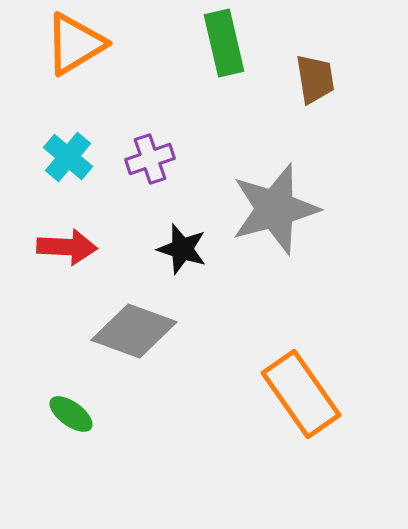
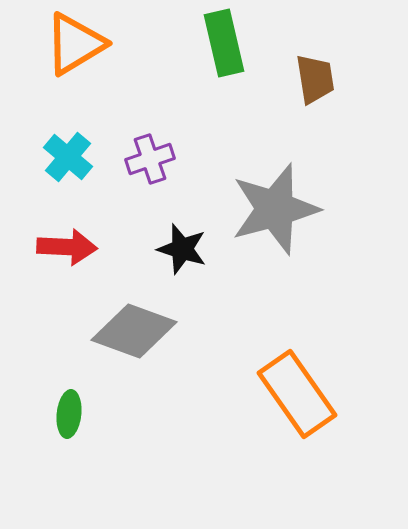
orange rectangle: moved 4 px left
green ellipse: moved 2 px left; rotated 60 degrees clockwise
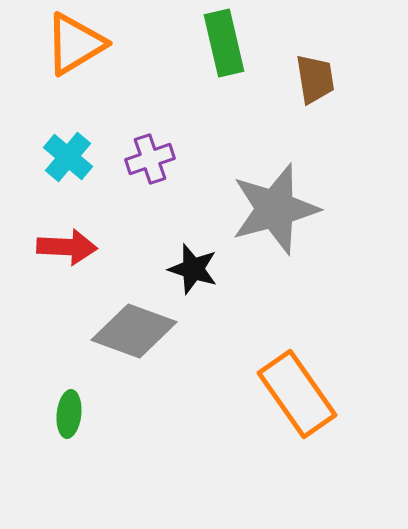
black star: moved 11 px right, 20 px down
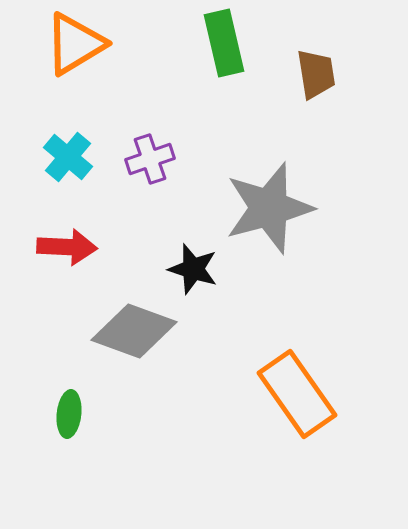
brown trapezoid: moved 1 px right, 5 px up
gray star: moved 6 px left, 1 px up
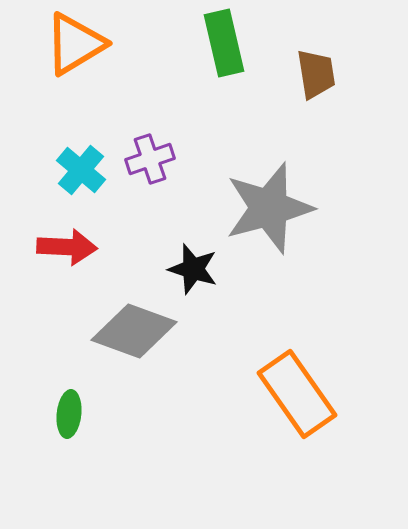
cyan cross: moved 13 px right, 13 px down
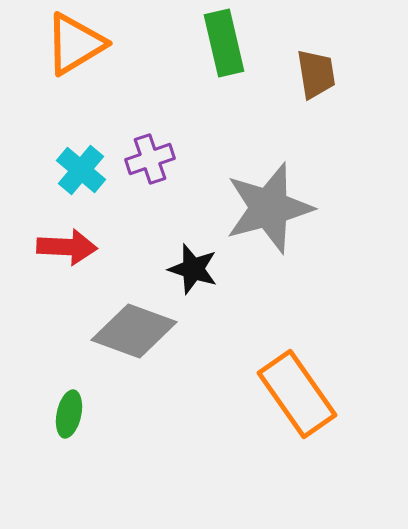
green ellipse: rotated 6 degrees clockwise
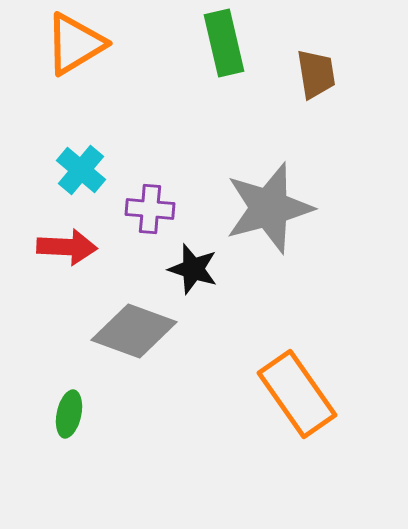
purple cross: moved 50 px down; rotated 24 degrees clockwise
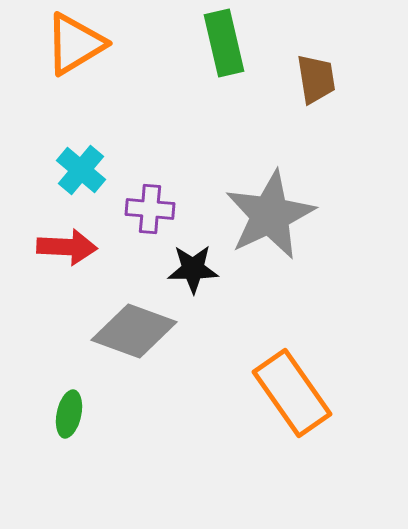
brown trapezoid: moved 5 px down
gray star: moved 1 px right, 7 px down; rotated 10 degrees counterclockwise
black star: rotated 18 degrees counterclockwise
orange rectangle: moved 5 px left, 1 px up
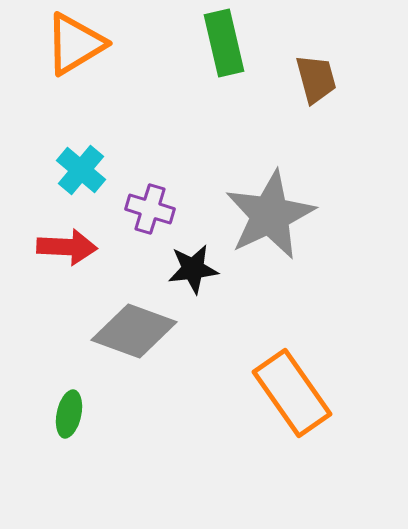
brown trapezoid: rotated 6 degrees counterclockwise
purple cross: rotated 12 degrees clockwise
black star: rotated 6 degrees counterclockwise
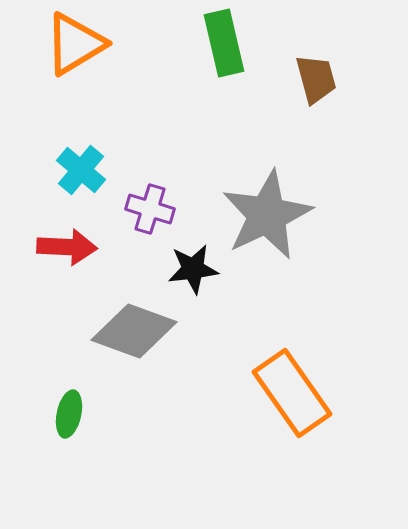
gray star: moved 3 px left
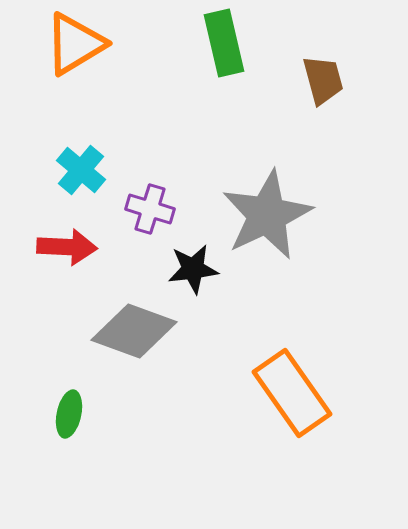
brown trapezoid: moved 7 px right, 1 px down
